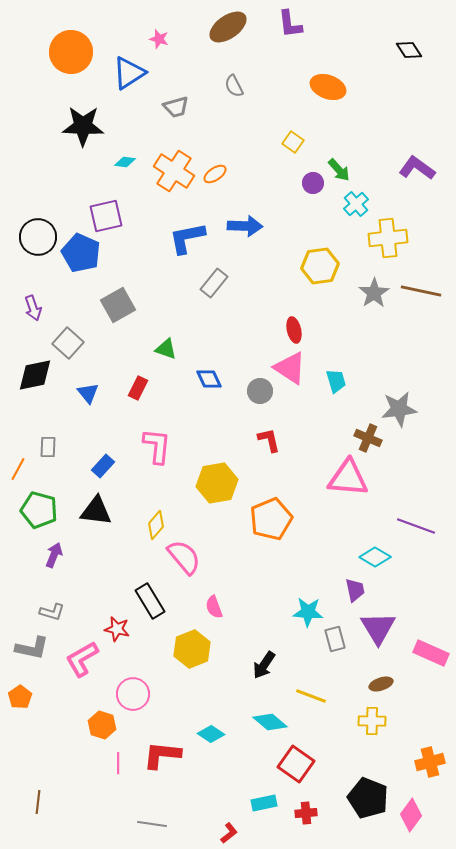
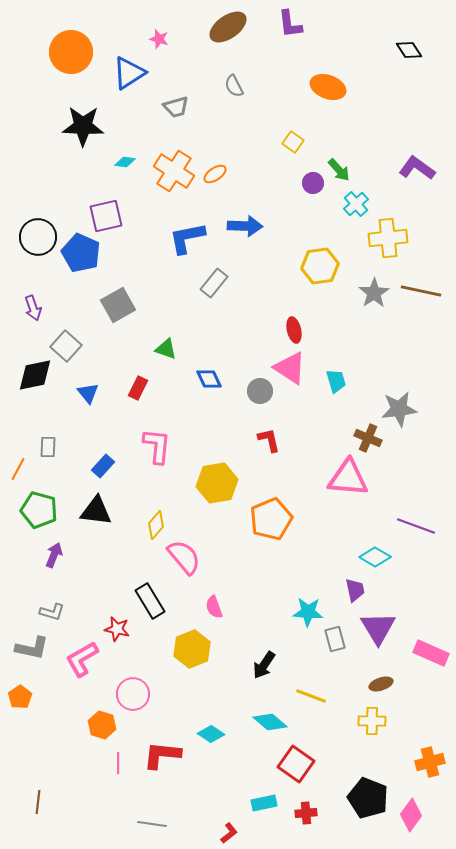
gray square at (68, 343): moved 2 px left, 3 px down
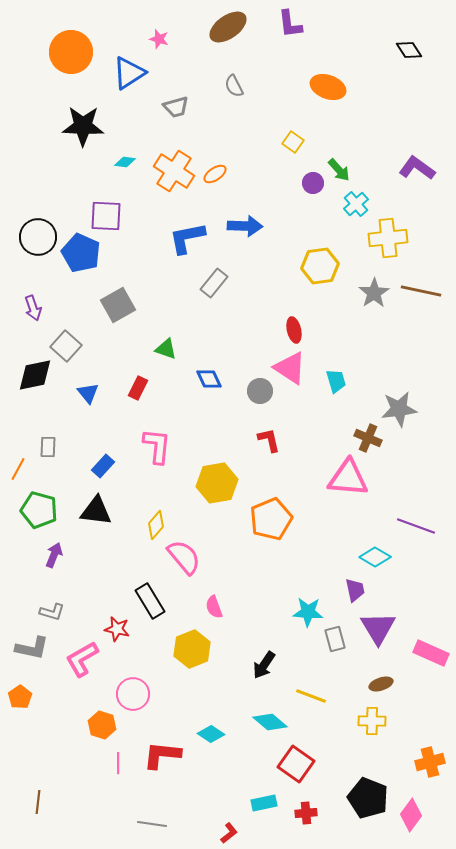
purple square at (106, 216): rotated 16 degrees clockwise
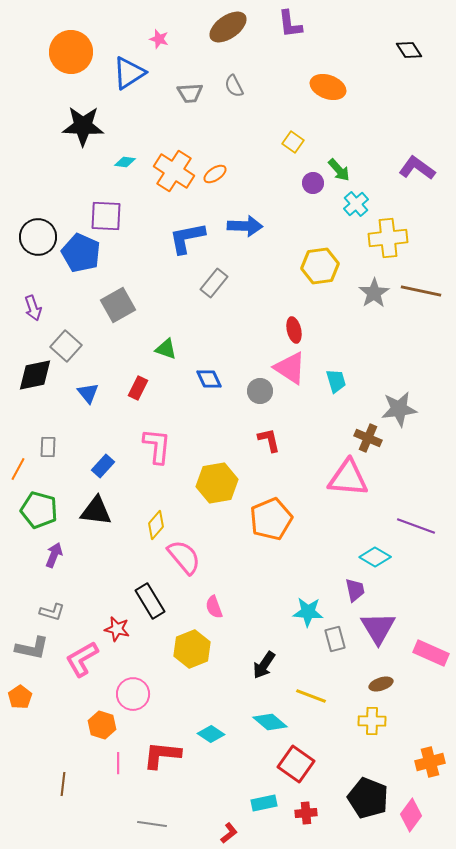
gray trapezoid at (176, 107): moved 14 px right, 14 px up; rotated 12 degrees clockwise
brown line at (38, 802): moved 25 px right, 18 px up
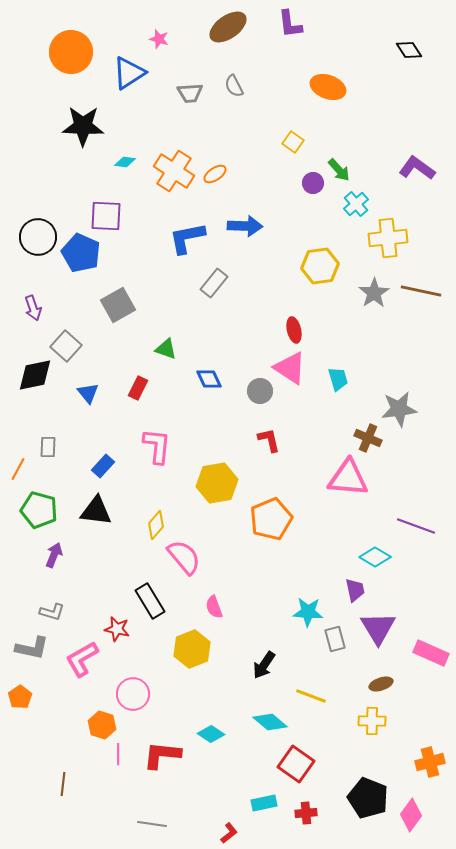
cyan trapezoid at (336, 381): moved 2 px right, 2 px up
pink line at (118, 763): moved 9 px up
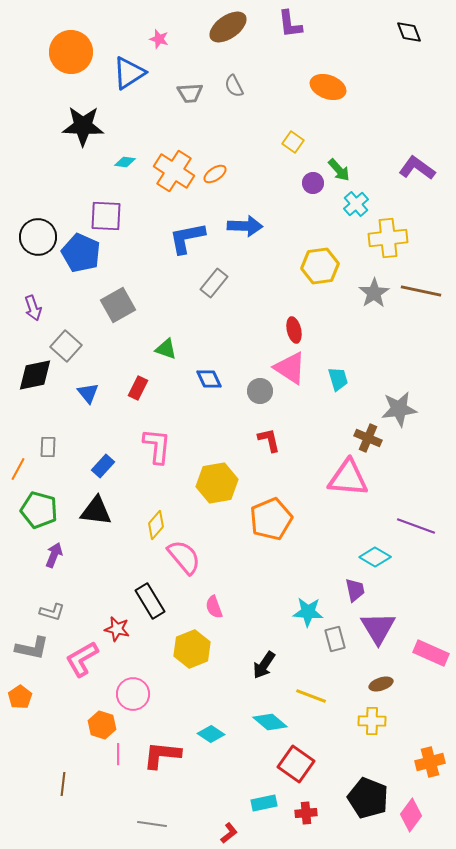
black diamond at (409, 50): moved 18 px up; rotated 12 degrees clockwise
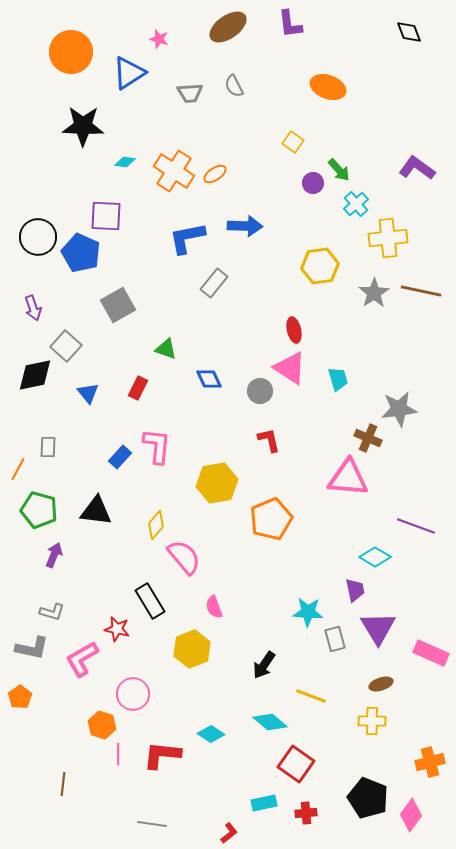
blue rectangle at (103, 466): moved 17 px right, 9 px up
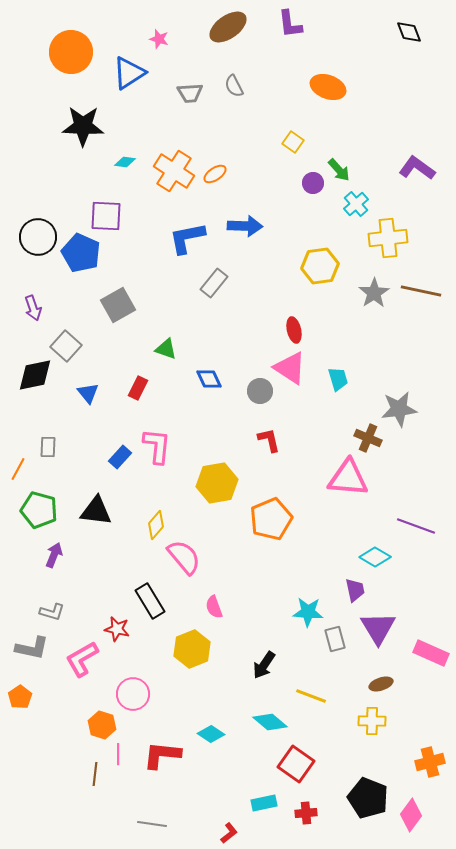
brown line at (63, 784): moved 32 px right, 10 px up
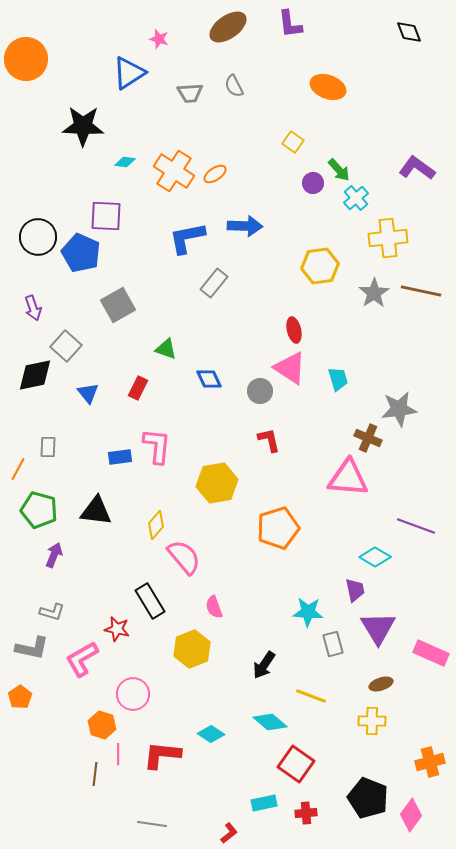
orange circle at (71, 52): moved 45 px left, 7 px down
cyan cross at (356, 204): moved 6 px up
blue rectangle at (120, 457): rotated 40 degrees clockwise
orange pentagon at (271, 519): moved 7 px right, 9 px down; rotated 6 degrees clockwise
gray rectangle at (335, 639): moved 2 px left, 5 px down
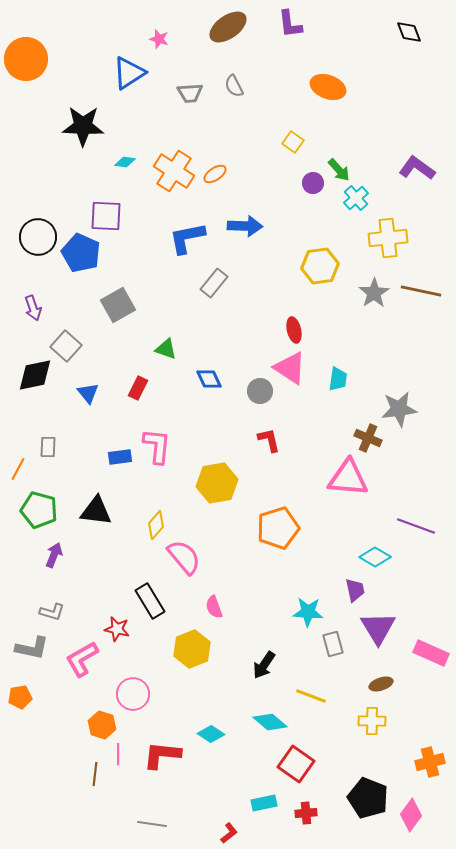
cyan trapezoid at (338, 379): rotated 25 degrees clockwise
orange pentagon at (20, 697): rotated 25 degrees clockwise
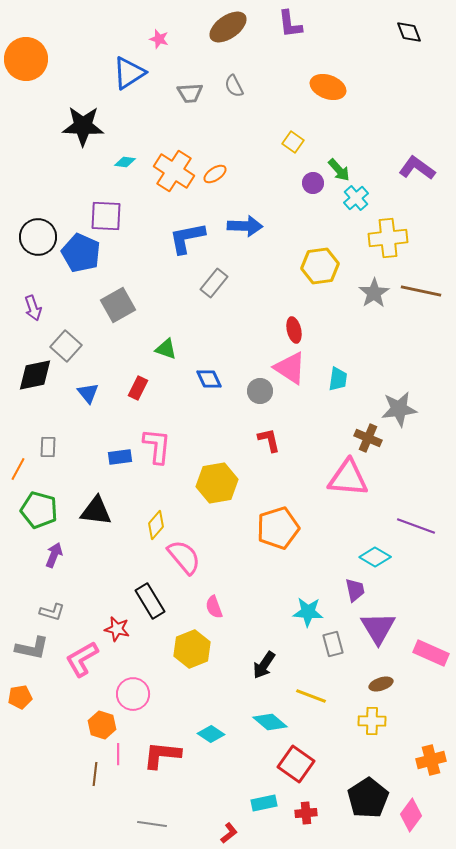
orange cross at (430, 762): moved 1 px right, 2 px up
black pentagon at (368, 798): rotated 18 degrees clockwise
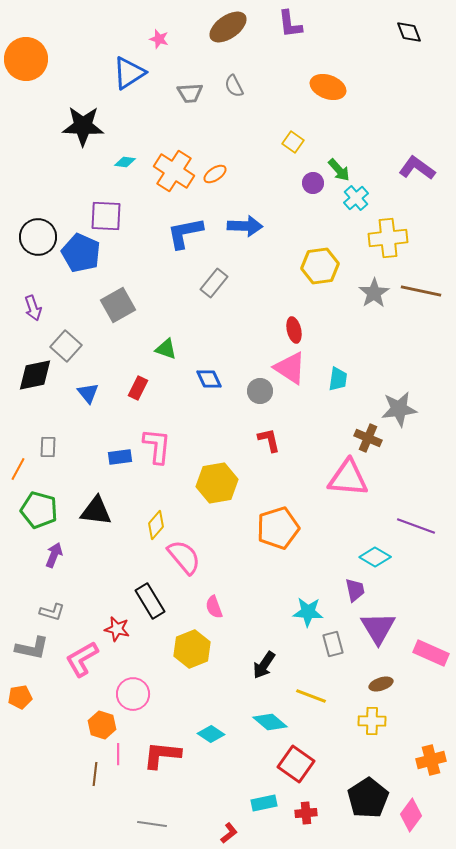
blue L-shape at (187, 238): moved 2 px left, 5 px up
